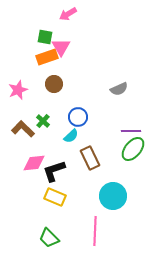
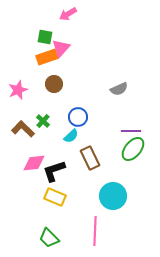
pink triangle: moved 1 px down; rotated 12 degrees clockwise
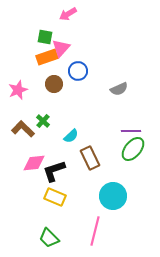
blue circle: moved 46 px up
pink line: rotated 12 degrees clockwise
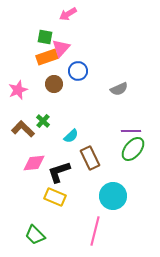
black L-shape: moved 5 px right, 1 px down
green trapezoid: moved 14 px left, 3 px up
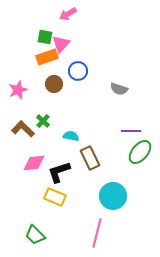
pink triangle: moved 4 px up
gray semicircle: rotated 42 degrees clockwise
cyan semicircle: rotated 126 degrees counterclockwise
green ellipse: moved 7 px right, 3 px down
pink line: moved 2 px right, 2 px down
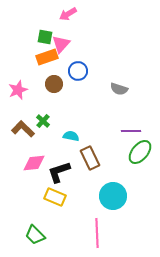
pink line: rotated 16 degrees counterclockwise
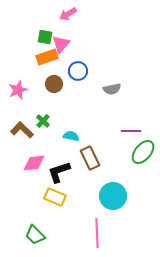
gray semicircle: moved 7 px left; rotated 30 degrees counterclockwise
brown L-shape: moved 1 px left, 1 px down
green ellipse: moved 3 px right
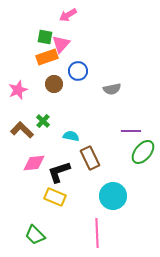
pink arrow: moved 1 px down
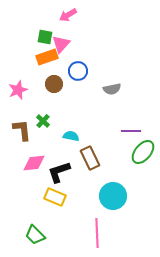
brown L-shape: rotated 40 degrees clockwise
